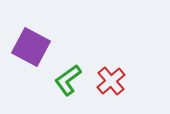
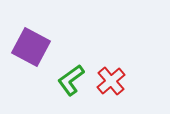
green L-shape: moved 3 px right
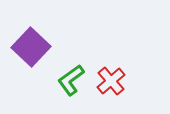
purple square: rotated 15 degrees clockwise
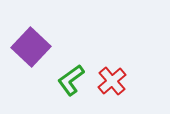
red cross: moved 1 px right
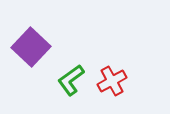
red cross: rotated 12 degrees clockwise
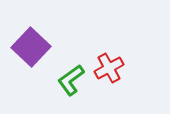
red cross: moved 3 px left, 13 px up
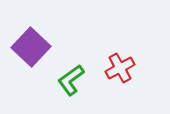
red cross: moved 11 px right
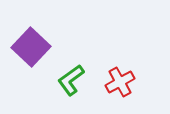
red cross: moved 14 px down
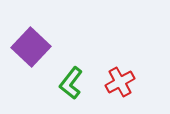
green L-shape: moved 3 px down; rotated 16 degrees counterclockwise
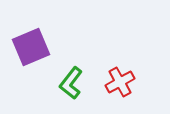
purple square: rotated 24 degrees clockwise
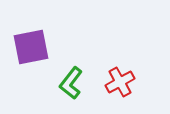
purple square: rotated 12 degrees clockwise
